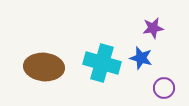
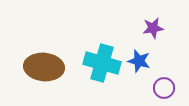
blue star: moved 2 px left, 3 px down
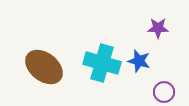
purple star: moved 5 px right; rotated 10 degrees clockwise
brown ellipse: rotated 33 degrees clockwise
purple circle: moved 4 px down
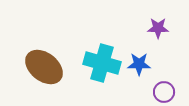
blue star: moved 3 px down; rotated 15 degrees counterclockwise
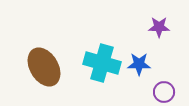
purple star: moved 1 px right, 1 px up
brown ellipse: rotated 21 degrees clockwise
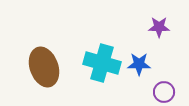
brown ellipse: rotated 12 degrees clockwise
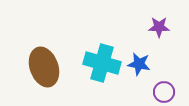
blue star: rotated 10 degrees clockwise
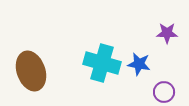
purple star: moved 8 px right, 6 px down
brown ellipse: moved 13 px left, 4 px down
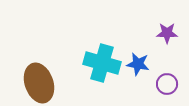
blue star: moved 1 px left
brown ellipse: moved 8 px right, 12 px down
purple circle: moved 3 px right, 8 px up
